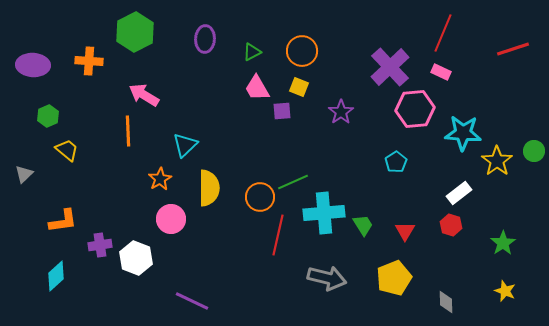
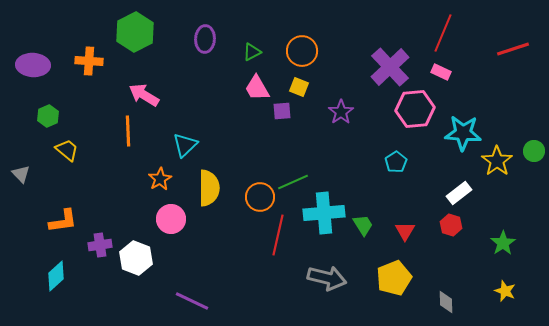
gray triangle at (24, 174): moved 3 px left; rotated 30 degrees counterclockwise
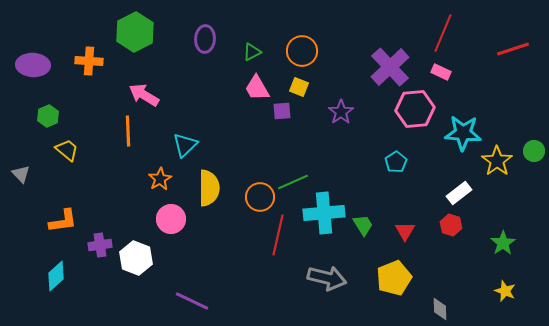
gray diamond at (446, 302): moved 6 px left, 7 px down
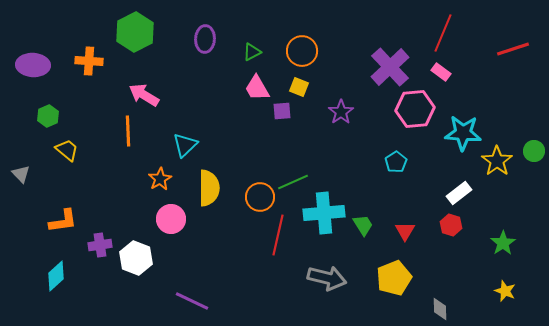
pink rectangle at (441, 72): rotated 12 degrees clockwise
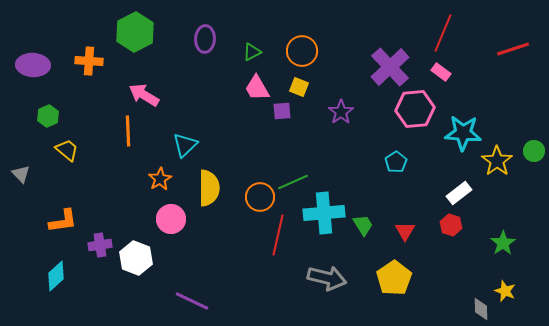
yellow pentagon at (394, 278): rotated 12 degrees counterclockwise
gray diamond at (440, 309): moved 41 px right
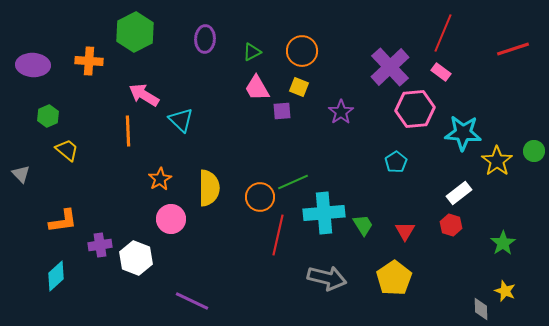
cyan triangle at (185, 145): moved 4 px left, 25 px up; rotated 32 degrees counterclockwise
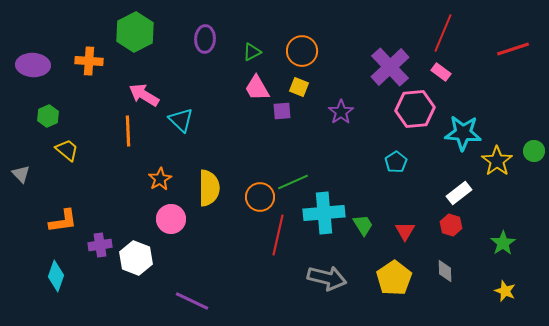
cyan diamond at (56, 276): rotated 28 degrees counterclockwise
gray diamond at (481, 309): moved 36 px left, 38 px up
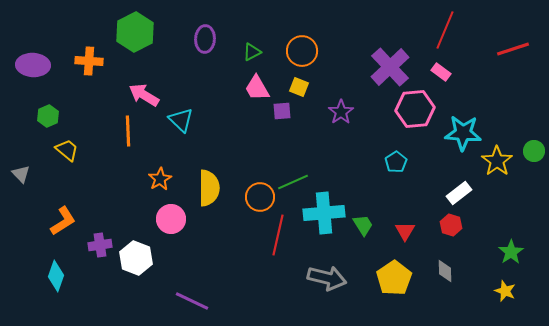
red line at (443, 33): moved 2 px right, 3 px up
orange L-shape at (63, 221): rotated 24 degrees counterclockwise
green star at (503, 243): moved 8 px right, 9 px down
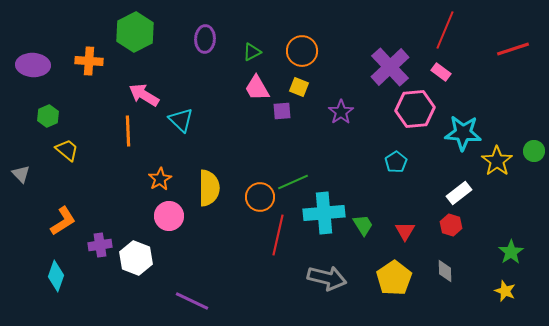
pink circle at (171, 219): moved 2 px left, 3 px up
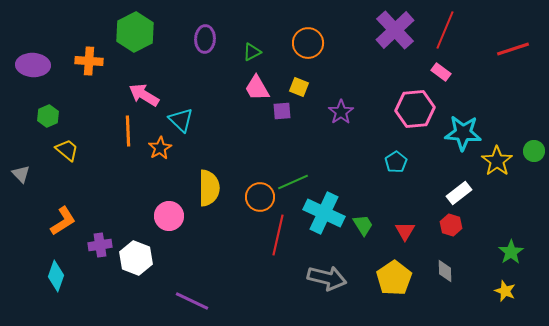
orange circle at (302, 51): moved 6 px right, 8 px up
purple cross at (390, 67): moved 5 px right, 37 px up
orange star at (160, 179): moved 31 px up
cyan cross at (324, 213): rotated 30 degrees clockwise
